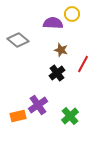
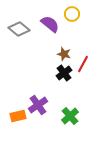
purple semicircle: moved 3 px left, 1 px down; rotated 36 degrees clockwise
gray diamond: moved 1 px right, 11 px up
brown star: moved 3 px right, 4 px down
black cross: moved 7 px right
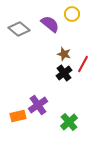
green cross: moved 1 px left, 6 px down
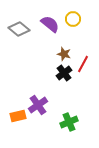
yellow circle: moved 1 px right, 5 px down
green cross: rotated 18 degrees clockwise
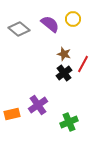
orange rectangle: moved 6 px left, 2 px up
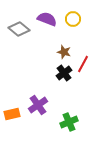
purple semicircle: moved 3 px left, 5 px up; rotated 18 degrees counterclockwise
brown star: moved 2 px up
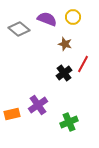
yellow circle: moved 2 px up
brown star: moved 1 px right, 8 px up
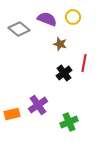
brown star: moved 5 px left
red line: moved 1 px right, 1 px up; rotated 18 degrees counterclockwise
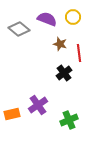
red line: moved 5 px left, 10 px up; rotated 18 degrees counterclockwise
green cross: moved 2 px up
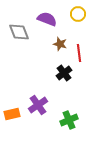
yellow circle: moved 5 px right, 3 px up
gray diamond: moved 3 px down; rotated 30 degrees clockwise
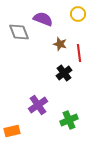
purple semicircle: moved 4 px left
orange rectangle: moved 17 px down
